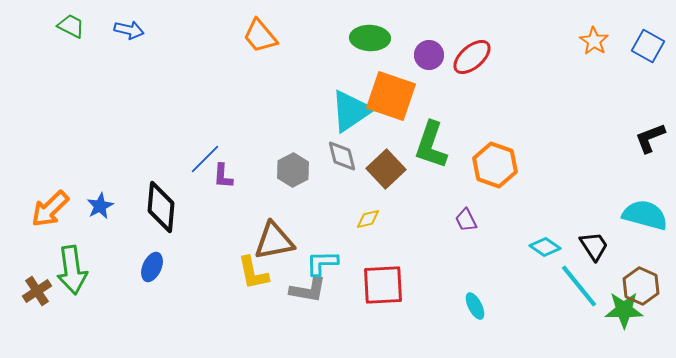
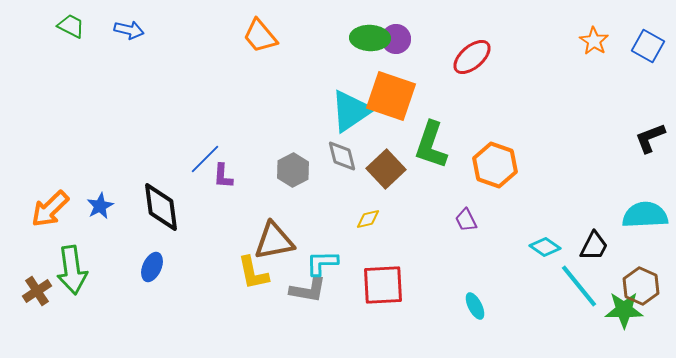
purple circle: moved 33 px left, 16 px up
black diamond: rotated 12 degrees counterclockwise
cyan semicircle: rotated 18 degrees counterclockwise
black trapezoid: rotated 60 degrees clockwise
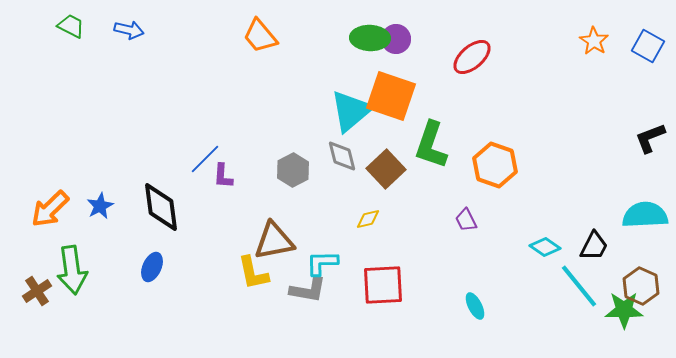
cyan triangle: rotated 6 degrees counterclockwise
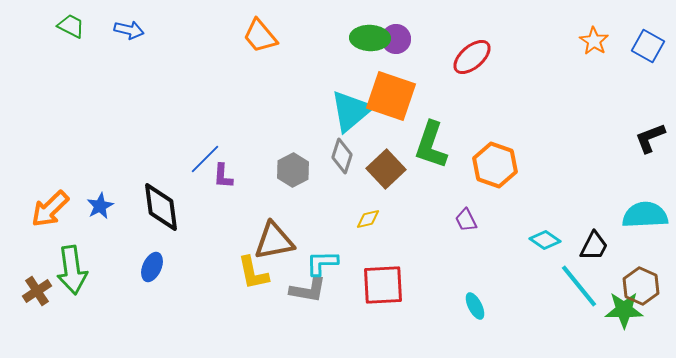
gray diamond: rotated 32 degrees clockwise
cyan diamond: moved 7 px up
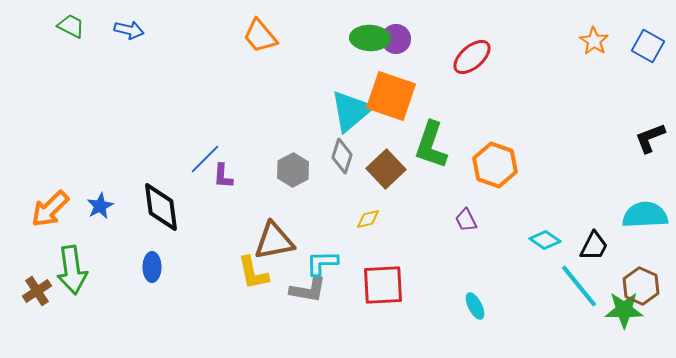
blue ellipse: rotated 24 degrees counterclockwise
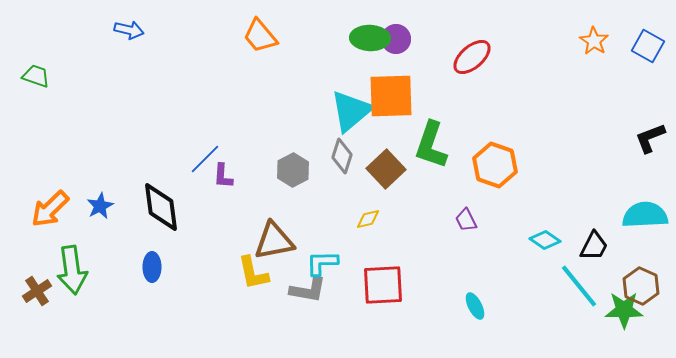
green trapezoid: moved 35 px left, 50 px down; rotated 8 degrees counterclockwise
orange square: rotated 21 degrees counterclockwise
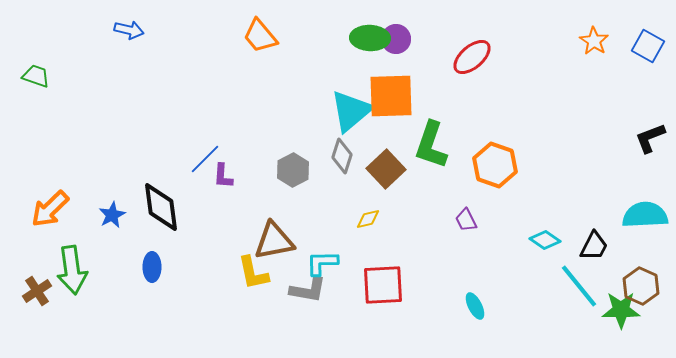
blue star: moved 12 px right, 9 px down
green star: moved 3 px left
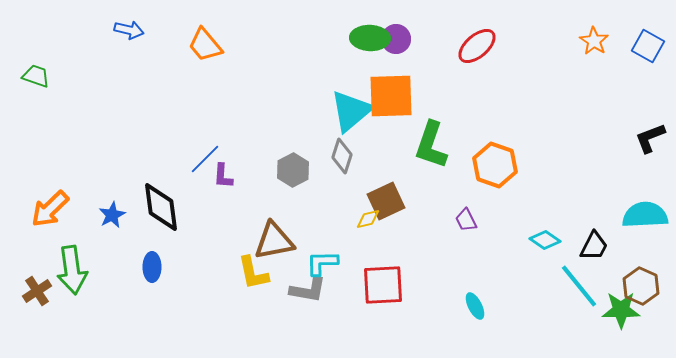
orange trapezoid: moved 55 px left, 9 px down
red ellipse: moved 5 px right, 11 px up
brown square: moved 32 px down; rotated 18 degrees clockwise
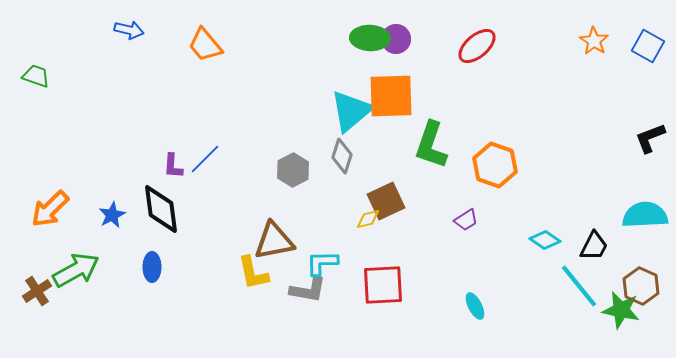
purple L-shape: moved 50 px left, 10 px up
black diamond: moved 2 px down
purple trapezoid: rotated 95 degrees counterclockwise
green arrow: moved 4 px right; rotated 111 degrees counterclockwise
green star: rotated 12 degrees clockwise
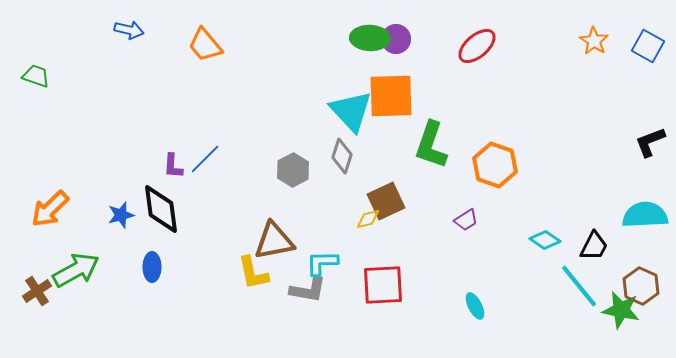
cyan triangle: rotated 33 degrees counterclockwise
black L-shape: moved 4 px down
blue star: moved 9 px right; rotated 12 degrees clockwise
